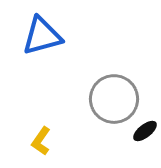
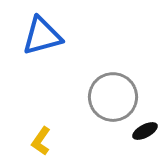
gray circle: moved 1 px left, 2 px up
black ellipse: rotated 10 degrees clockwise
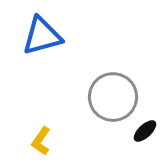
black ellipse: rotated 15 degrees counterclockwise
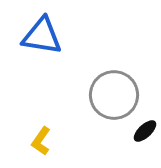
blue triangle: rotated 24 degrees clockwise
gray circle: moved 1 px right, 2 px up
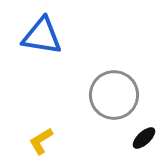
black ellipse: moved 1 px left, 7 px down
yellow L-shape: rotated 24 degrees clockwise
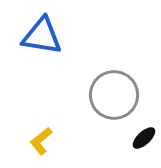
yellow L-shape: rotated 8 degrees counterclockwise
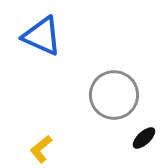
blue triangle: rotated 15 degrees clockwise
yellow L-shape: moved 8 px down
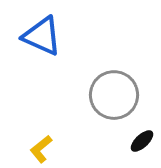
black ellipse: moved 2 px left, 3 px down
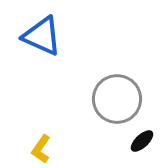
gray circle: moved 3 px right, 4 px down
yellow L-shape: rotated 16 degrees counterclockwise
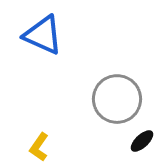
blue triangle: moved 1 px right, 1 px up
yellow L-shape: moved 2 px left, 2 px up
